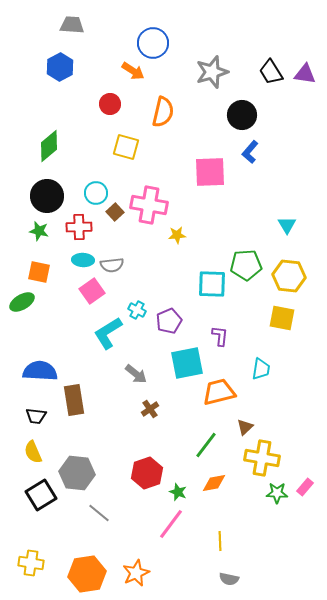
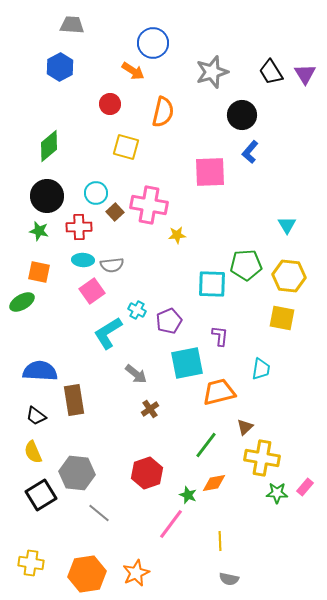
purple triangle at (305, 74): rotated 50 degrees clockwise
black trapezoid at (36, 416): rotated 30 degrees clockwise
green star at (178, 492): moved 10 px right, 3 px down
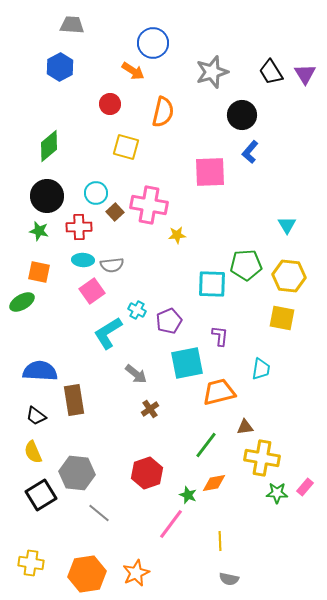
brown triangle at (245, 427): rotated 36 degrees clockwise
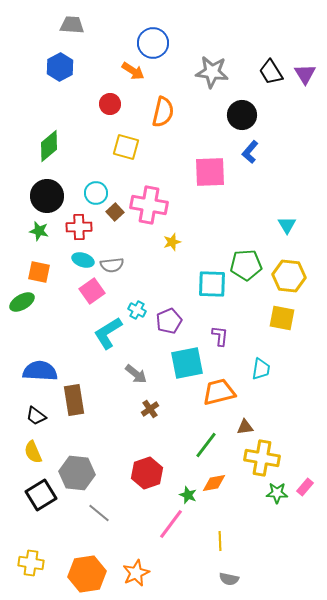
gray star at (212, 72): rotated 24 degrees clockwise
yellow star at (177, 235): moved 5 px left, 7 px down; rotated 12 degrees counterclockwise
cyan ellipse at (83, 260): rotated 15 degrees clockwise
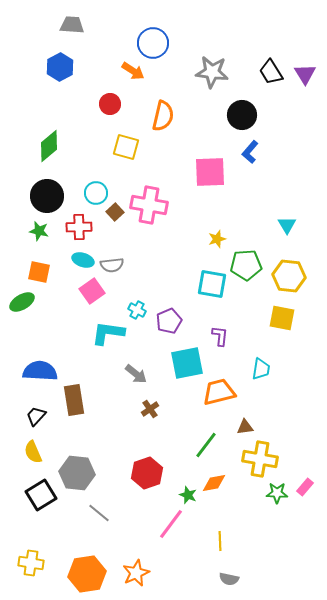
orange semicircle at (163, 112): moved 4 px down
yellow star at (172, 242): moved 45 px right, 3 px up
cyan square at (212, 284): rotated 8 degrees clockwise
cyan L-shape at (108, 333): rotated 40 degrees clockwise
black trapezoid at (36, 416): rotated 95 degrees clockwise
yellow cross at (262, 458): moved 2 px left, 1 px down
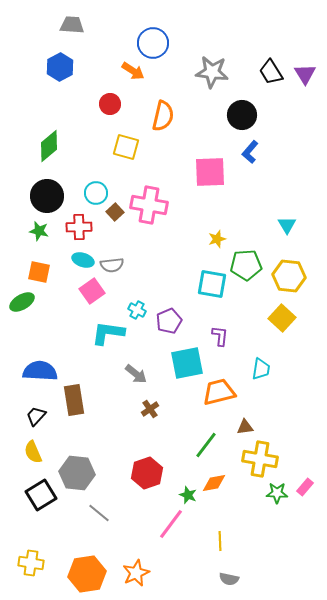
yellow square at (282, 318): rotated 32 degrees clockwise
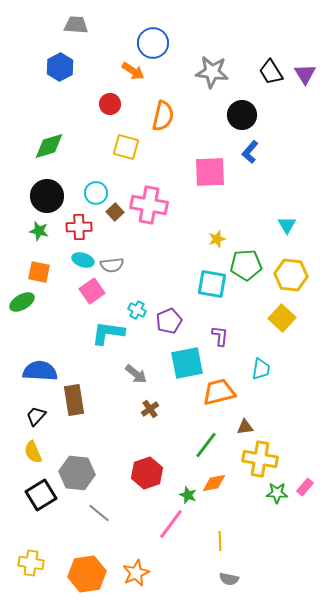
gray trapezoid at (72, 25): moved 4 px right
green diamond at (49, 146): rotated 24 degrees clockwise
yellow hexagon at (289, 276): moved 2 px right, 1 px up
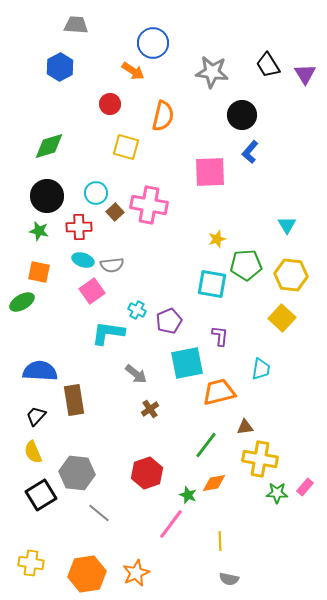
black trapezoid at (271, 72): moved 3 px left, 7 px up
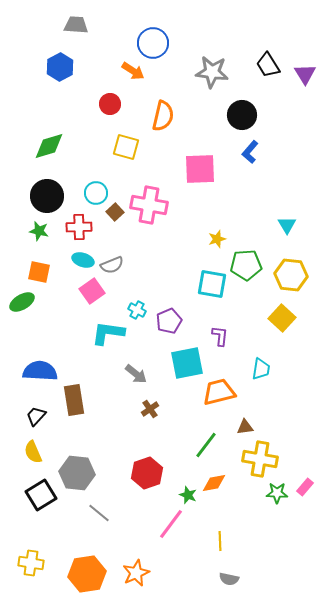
pink square at (210, 172): moved 10 px left, 3 px up
gray semicircle at (112, 265): rotated 15 degrees counterclockwise
